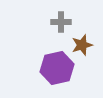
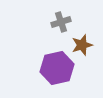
gray cross: rotated 18 degrees counterclockwise
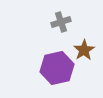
brown star: moved 2 px right, 5 px down; rotated 15 degrees counterclockwise
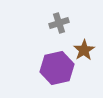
gray cross: moved 2 px left, 1 px down
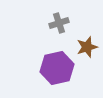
brown star: moved 3 px right, 3 px up; rotated 15 degrees clockwise
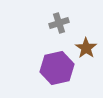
brown star: moved 1 px left, 1 px down; rotated 20 degrees counterclockwise
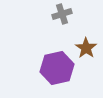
gray cross: moved 3 px right, 9 px up
